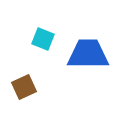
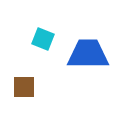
brown square: rotated 25 degrees clockwise
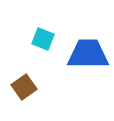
brown square: rotated 35 degrees counterclockwise
